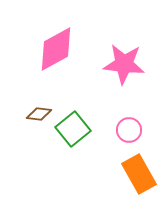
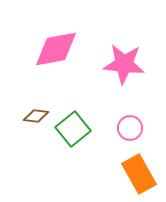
pink diamond: rotated 18 degrees clockwise
brown diamond: moved 3 px left, 2 px down
pink circle: moved 1 px right, 2 px up
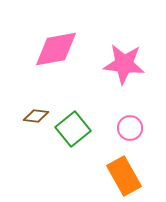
orange rectangle: moved 15 px left, 2 px down
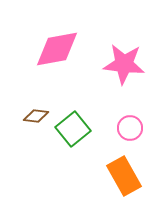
pink diamond: moved 1 px right
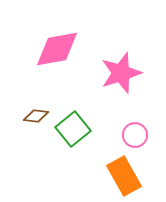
pink star: moved 3 px left, 9 px down; rotated 24 degrees counterclockwise
pink circle: moved 5 px right, 7 px down
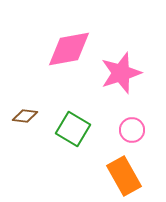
pink diamond: moved 12 px right
brown diamond: moved 11 px left
green square: rotated 20 degrees counterclockwise
pink circle: moved 3 px left, 5 px up
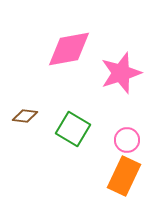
pink circle: moved 5 px left, 10 px down
orange rectangle: rotated 54 degrees clockwise
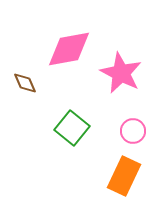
pink star: rotated 27 degrees counterclockwise
brown diamond: moved 33 px up; rotated 60 degrees clockwise
green square: moved 1 px left, 1 px up; rotated 8 degrees clockwise
pink circle: moved 6 px right, 9 px up
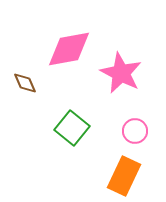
pink circle: moved 2 px right
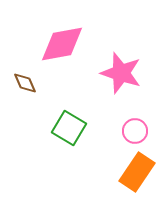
pink diamond: moved 7 px left, 5 px up
pink star: rotated 9 degrees counterclockwise
green square: moved 3 px left; rotated 8 degrees counterclockwise
orange rectangle: moved 13 px right, 4 px up; rotated 9 degrees clockwise
